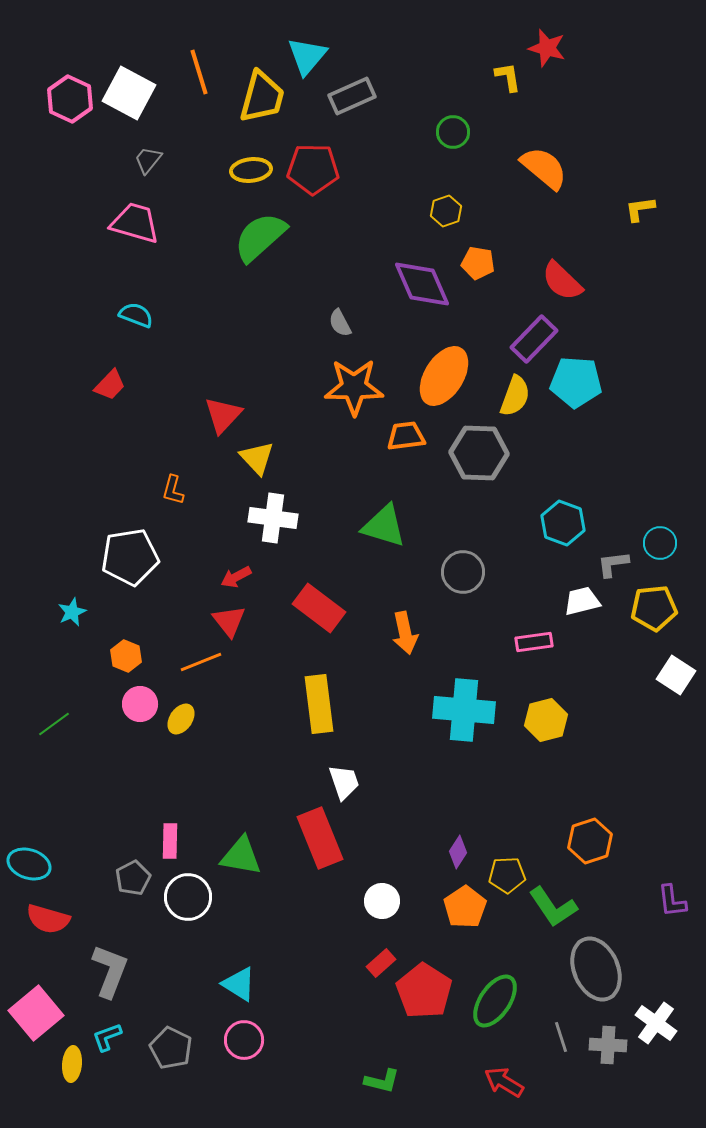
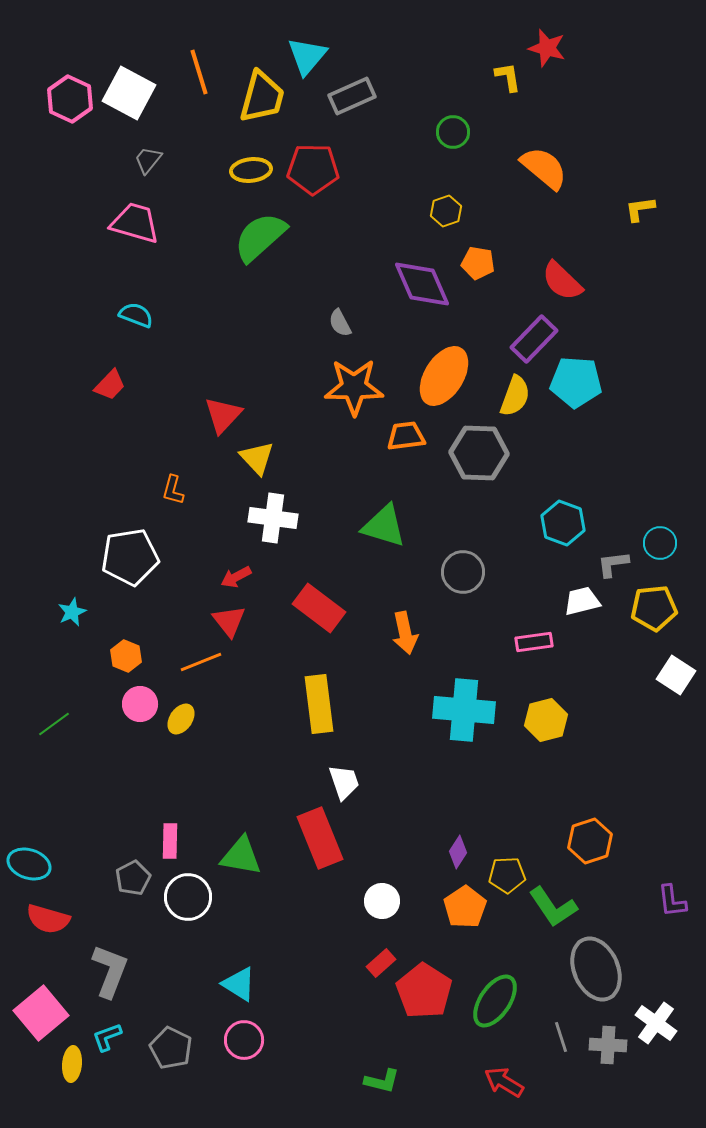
pink square at (36, 1013): moved 5 px right
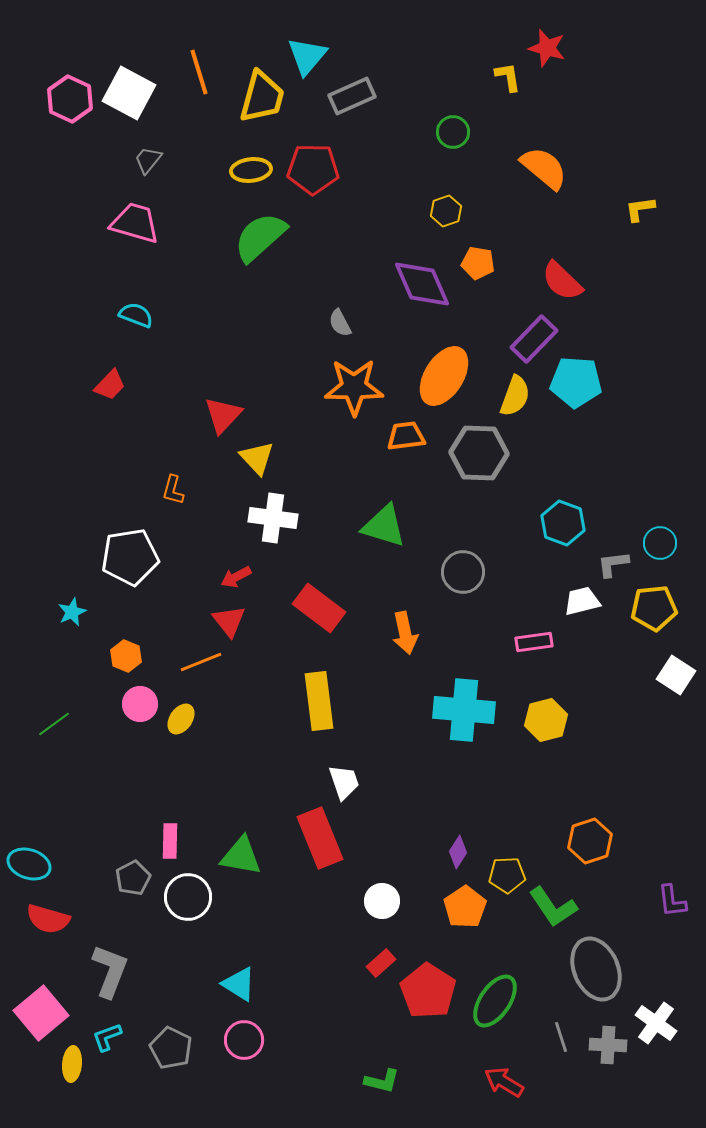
yellow rectangle at (319, 704): moved 3 px up
red pentagon at (424, 991): moved 4 px right
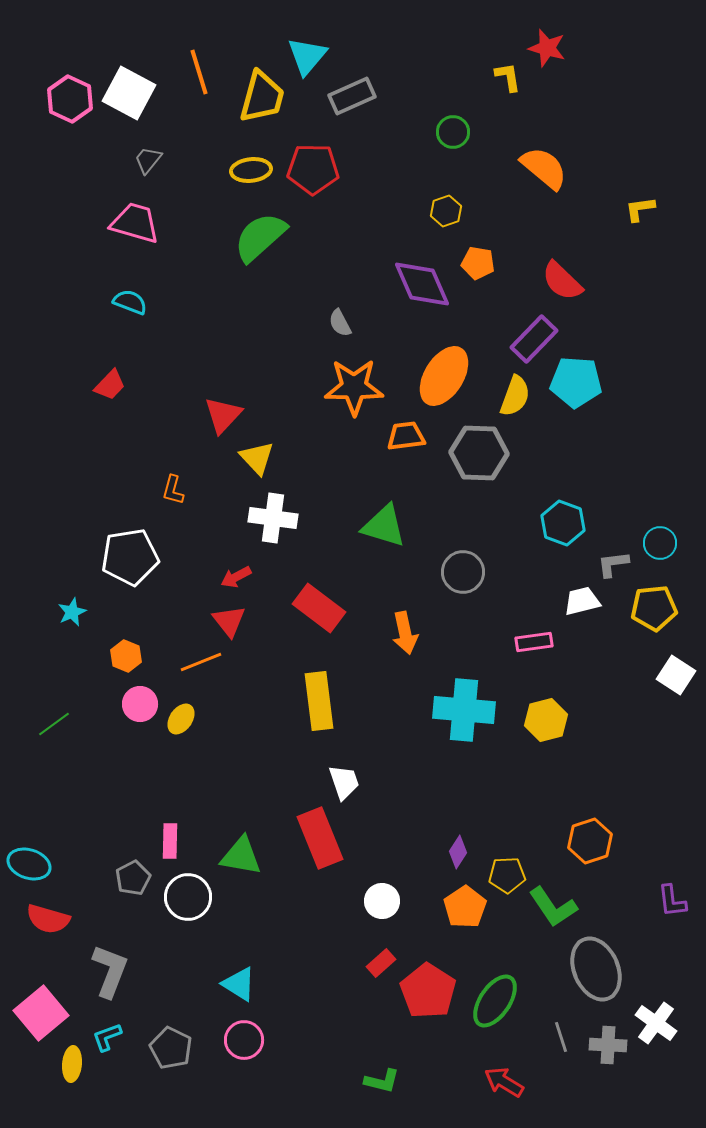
cyan semicircle at (136, 315): moved 6 px left, 13 px up
